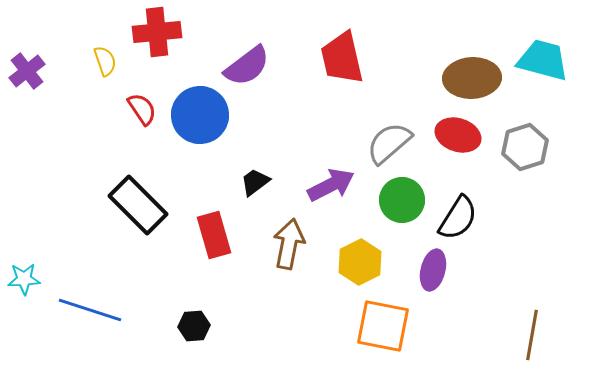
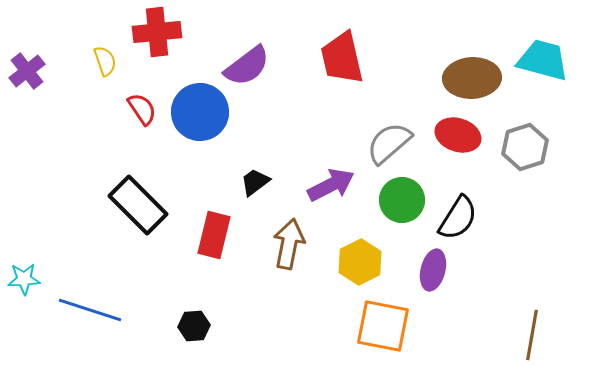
blue circle: moved 3 px up
red rectangle: rotated 30 degrees clockwise
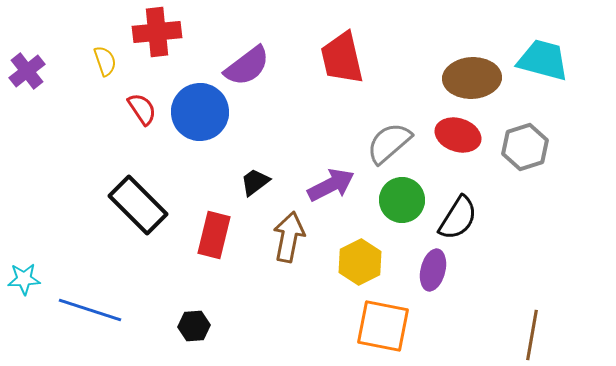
brown arrow: moved 7 px up
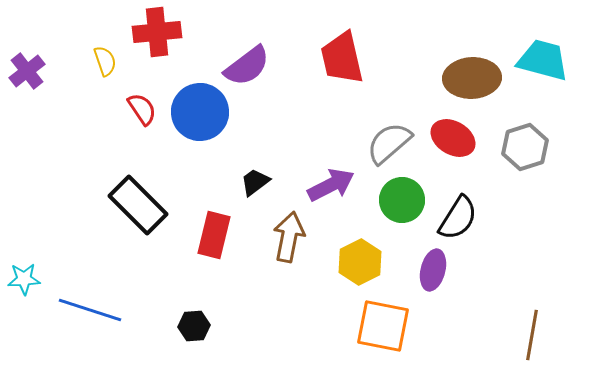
red ellipse: moved 5 px left, 3 px down; rotated 12 degrees clockwise
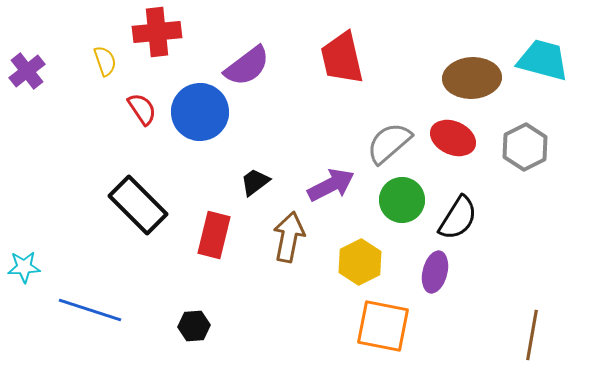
red ellipse: rotated 6 degrees counterclockwise
gray hexagon: rotated 9 degrees counterclockwise
purple ellipse: moved 2 px right, 2 px down
cyan star: moved 12 px up
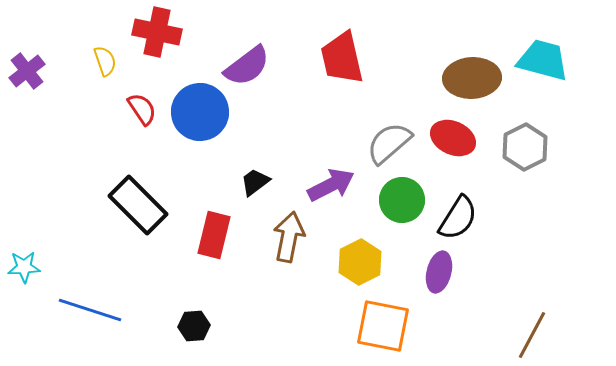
red cross: rotated 18 degrees clockwise
purple ellipse: moved 4 px right
brown line: rotated 18 degrees clockwise
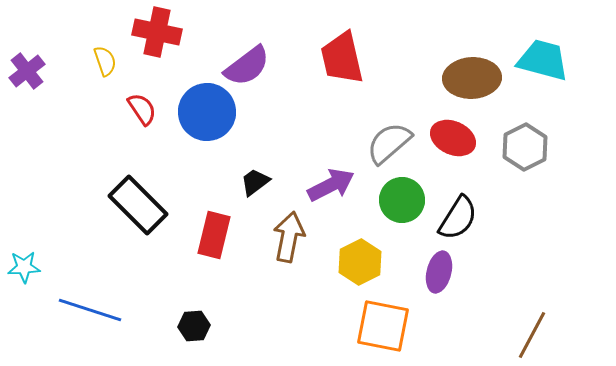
blue circle: moved 7 px right
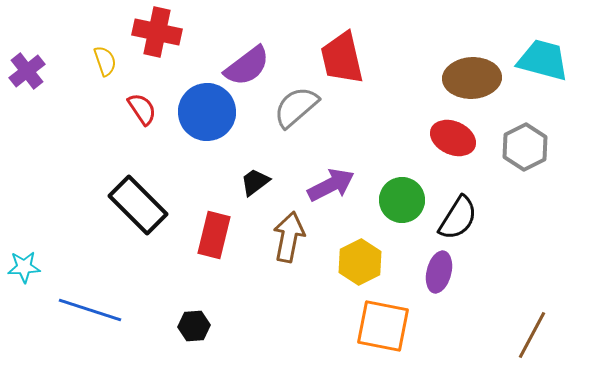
gray semicircle: moved 93 px left, 36 px up
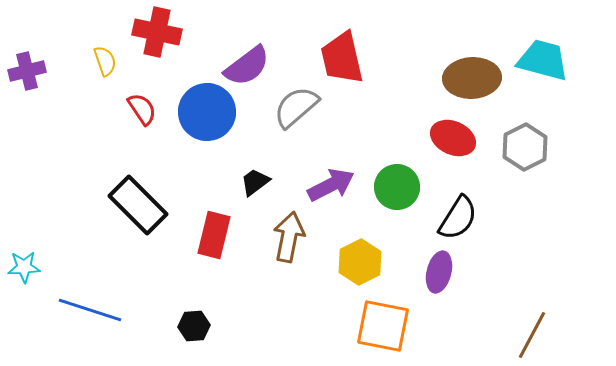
purple cross: rotated 24 degrees clockwise
green circle: moved 5 px left, 13 px up
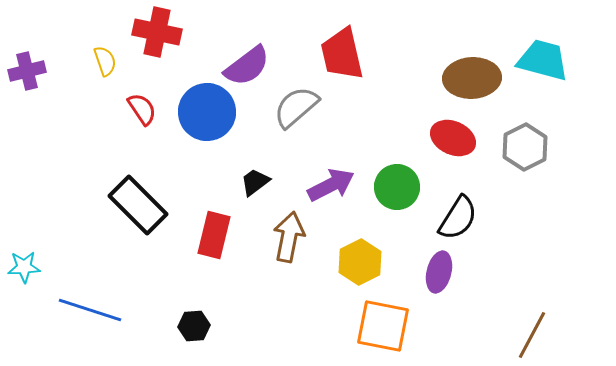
red trapezoid: moved 4 px up
